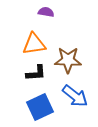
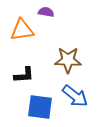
orange triangle: moved 12 px left, 14 px up
black L-shape: moved 12 px left, 2 px down
blue square: rotated 32 degrees clockwise
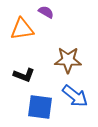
purple semicircle: rotated 21 degrees clockwise
orange triangle: moved 1 px up
black L-shape: rotated 25 degrees clockwise
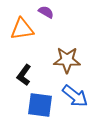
brown star: moved 1 px left
black L-shape: rotated 105 degrees clockwise
blue square: moved 2 px up
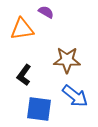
blue square: moved 1 px left, 4 px down
